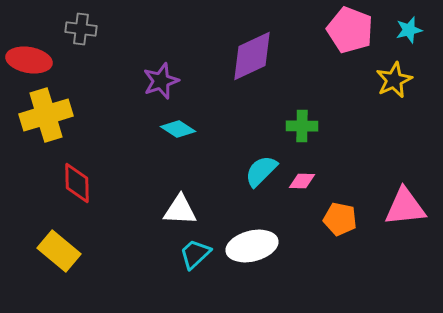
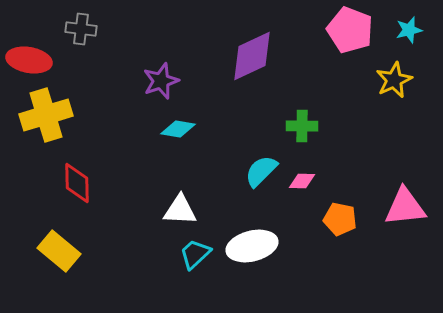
cyan diamond: rotated 24 degrees counterclockwise
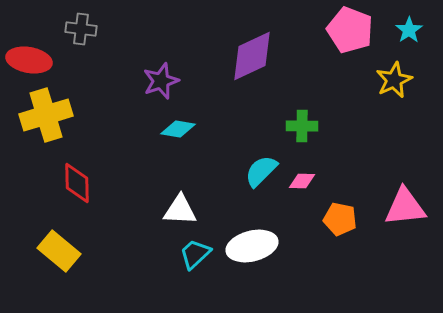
cyan star: rotated 20 degrees counterclockwise
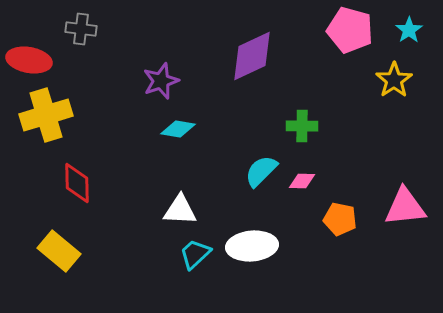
pink pentagon: rotated 6 degrees counterclockwise
yellow star: rotated 9 degrees counterclockwise
white ellipse: rotated 9 degrees clockwise
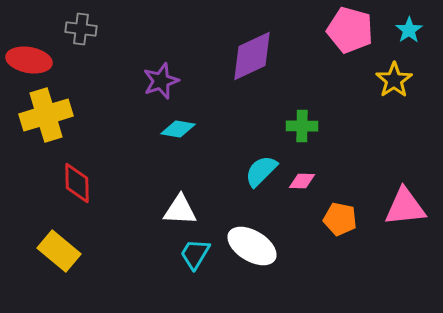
white ellipse: rotated 36 degrees clockwise
cyan trapezoid: rotated 16 degrees counterclockwise
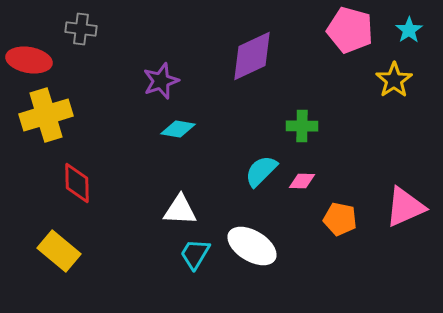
pink triangle: rotated 18 degrees counterclockwise
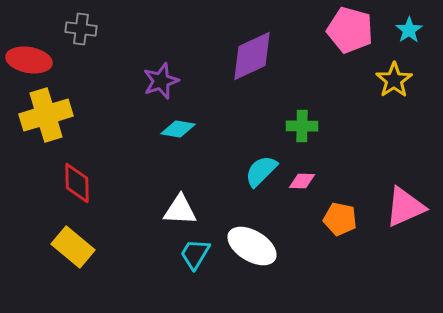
yellow rectangle: moved 14 px right, 4 px up
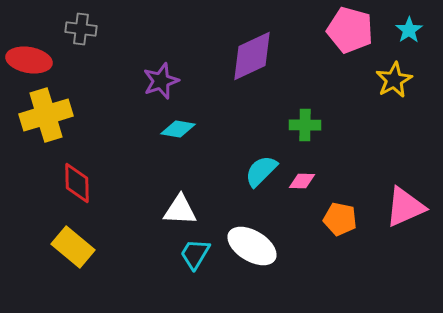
yellow star: rotated 6 degrees clockwise
green cross: moved 3 px right, 1 px up
